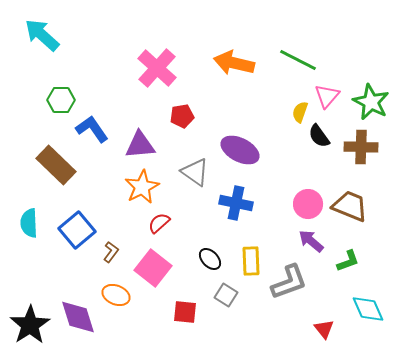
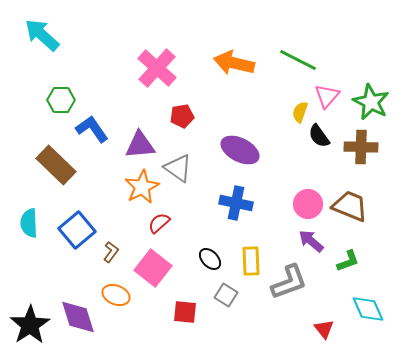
gray triangle: moved 17 px left, 4 px up
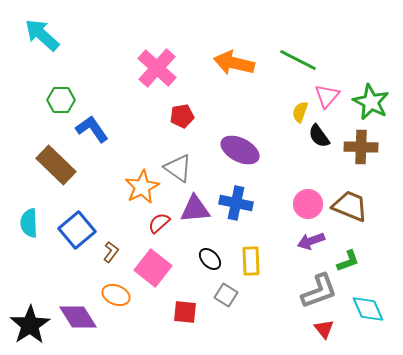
purple triangle: moved 55 px right, 64 px down
purple arrow: rotated 60 degrees counterclockwise
gray L-shape: moved 30 px right, 9 px down
purple diamond: rotated 15 degrees counterclockwise
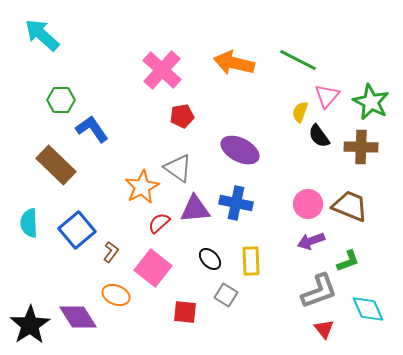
pink cross: moved 5 px right, 2 px down
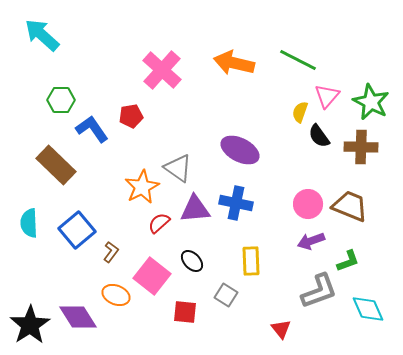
red pentagon: moved 51 px left
black ellipse: moved 18 px left, 2 px down
pink square: moved 1 px left, 8 px down
red triangle: moved 43 px left
